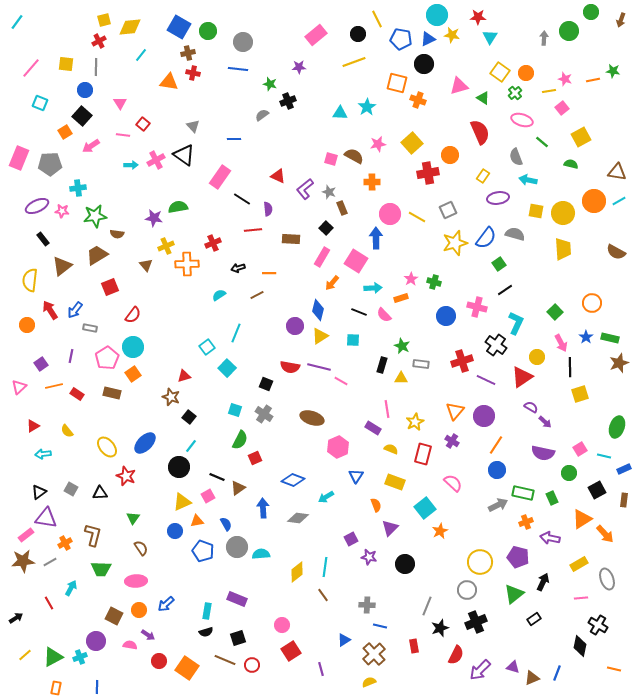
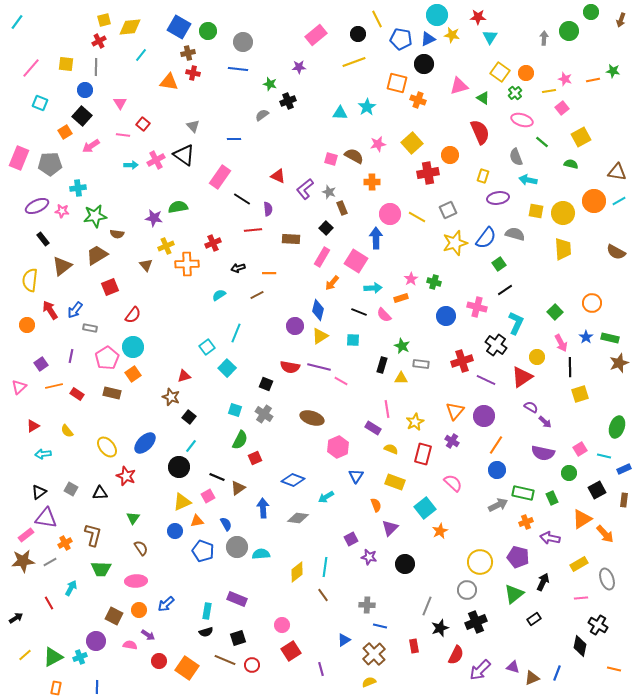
yellow rectangle at (483, 176): rotated 16 degrees counterclockwise
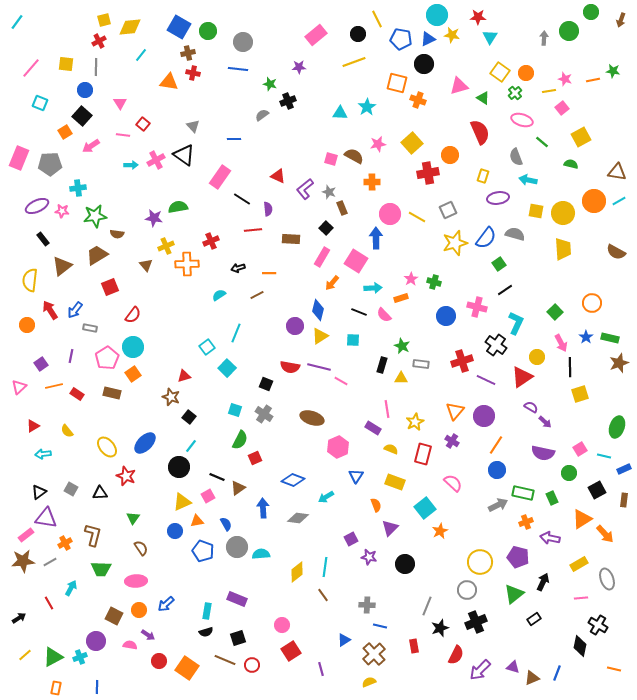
red cross at (213, 243): moved 2 px left, 2 px up
black arrow at (16, 618): moved 3 px right
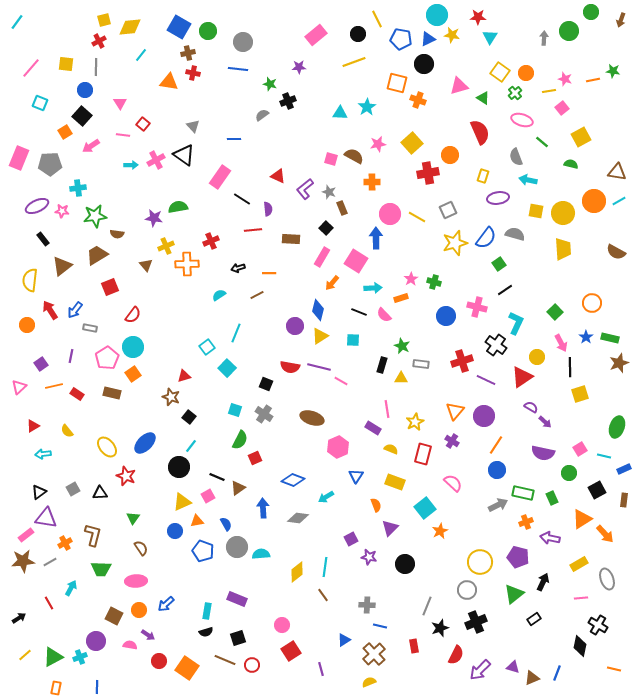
gray square at (71, 489): moved 2 px right; rotated 32 degrees clockwise
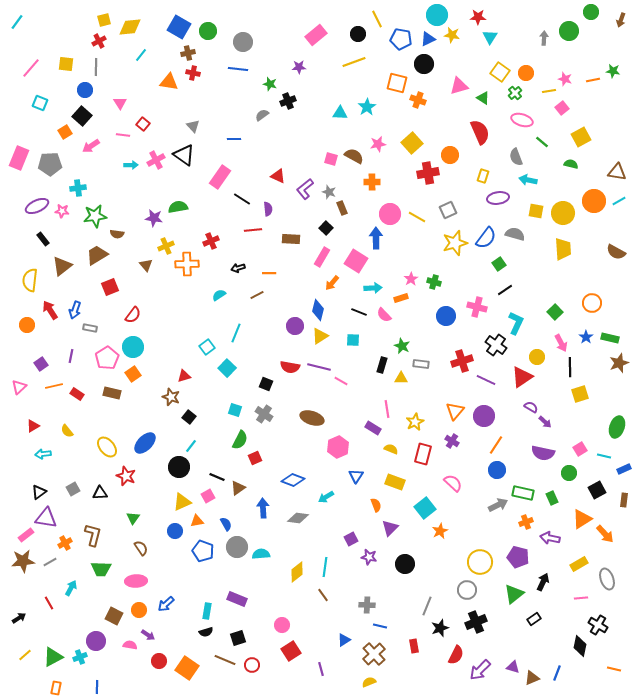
blue arrow at (75, 310): rotated 18 degrees counterclockwise
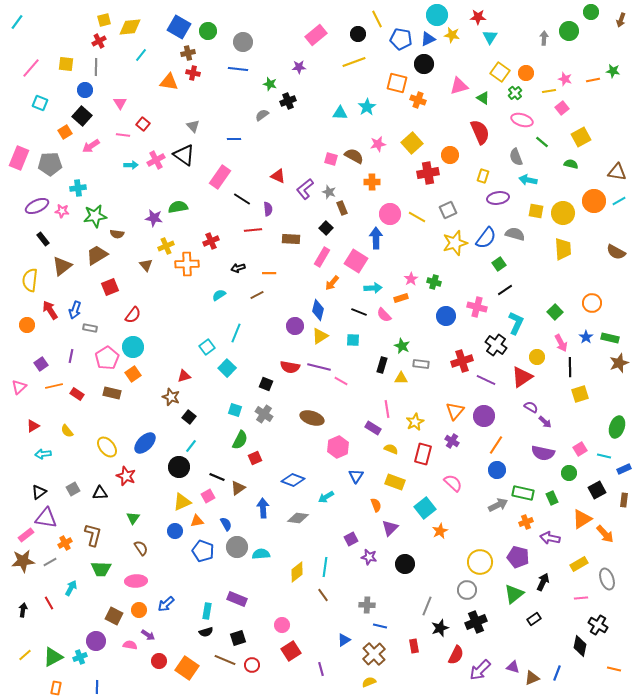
black arrow at (19, 618): moved 4 px right, 8 px up; rotated 48 degrees counterclockwise
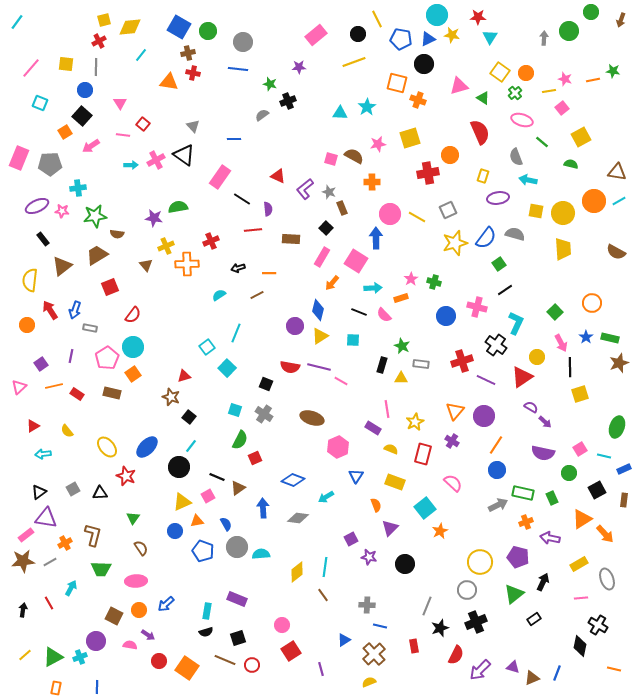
yellow square at (412, 143): moved 2 px left, 5 px up; rotated 25 degrees clockwise
blue ellipse at (145, 443): moved 2 px right, 4 px down
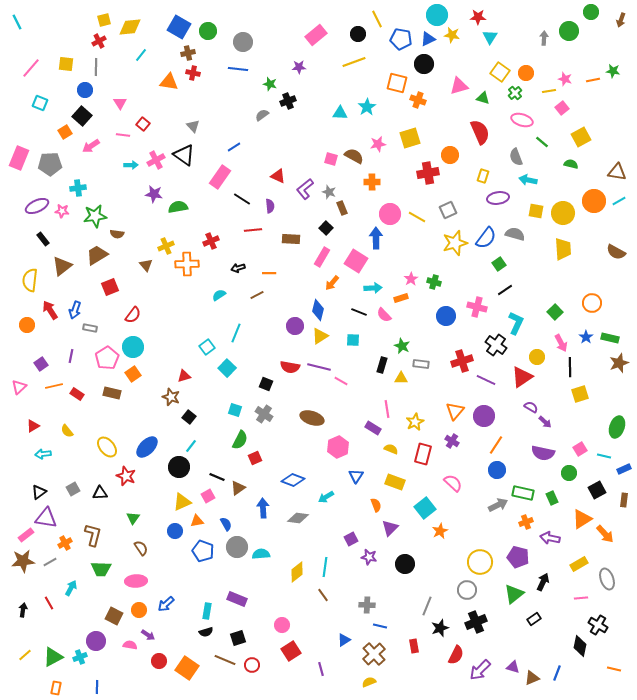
cyan line at (17, 22): rotated 63 degrees counterclockwise
green triangle at (483, 98): rotated 16 degrees counterclockwise
blue line at (234, 139): moved 8 px down; rotated 32 degrees counterclockwise
purple semicircle at (268, 209): moved 2 px right, 3 px up
purple star at (154, 218): moved 24 px up
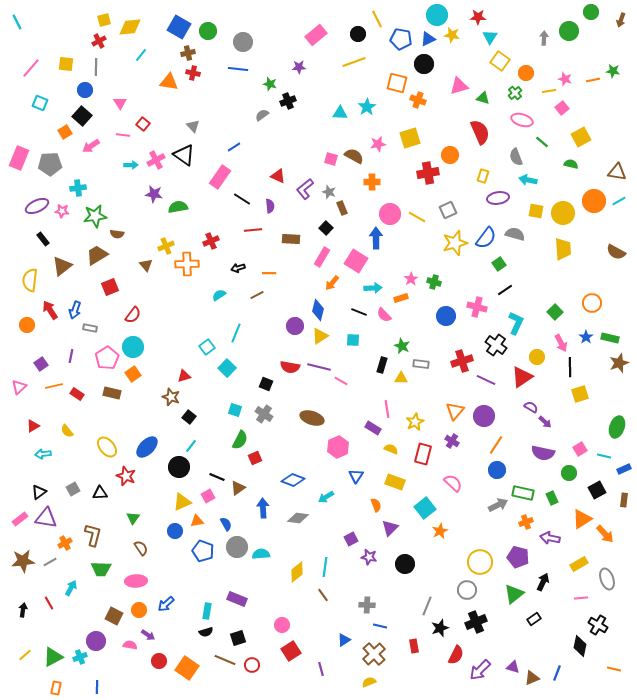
yellow square at (500, 72): moved 11 px up
pink rectangle at (26, 535): moved 6 px left, 16 px up
